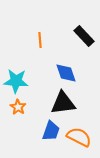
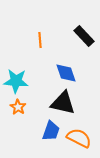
black triangle: rotated 20 degrees clockwise
orange semicircle: moved 1 px down
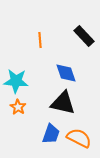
blue trapezoid: moved 3 px down
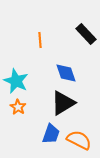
black rectangle: moved 2 px right, 2 px up
cyan star: rotated 20 degrees clockwise
black triangle: rotated 44 degrees counterclockwise
orange semicircle: moved 2 px down
